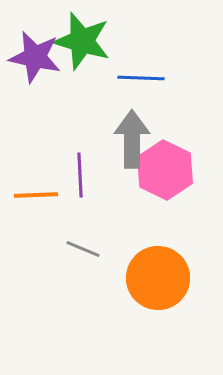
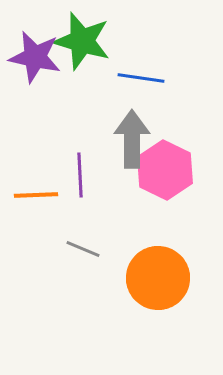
blue line: rotated 6 degrees clockwise
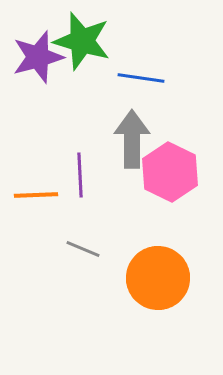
purple star: moved 3 px right; rotated 28 degrees counterclockwise
pink hexagon: moved 5 px right, 2 px down
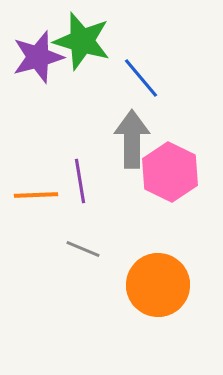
blue line: rotated 42 degrees clockwise
purple line: moved 6 px down; rotated 6 degrees counterclockwise
orange circle: moved 7 px down
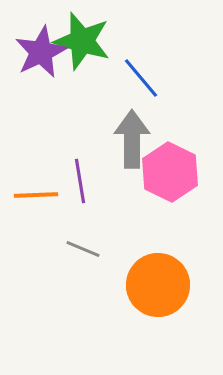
purple star: moved 3 px right, 5 px up; rotated 10 degrees counterclockwise
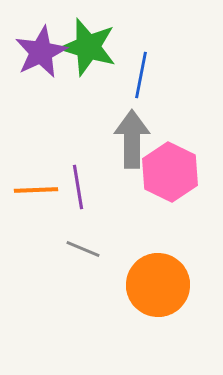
green star: moved 6 px right, 6 px down
blue line: moved 3 px up; rotated 51 degrees clockwise
purple line: moved 2 px left, 6 px down
orange line: moved 5 px up
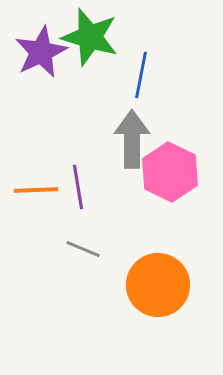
green star: moved 2 px right, 10 px up
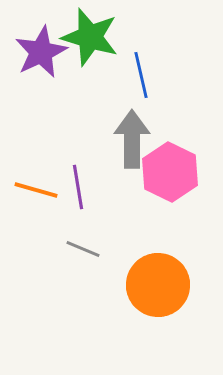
blue line: rotated 24 degrees counterclockwise
orange line: rotated 18 degrees clockwise
